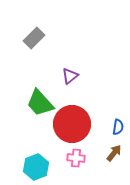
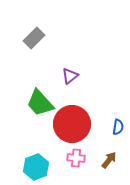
brown arrow: moved 5 px left, 7 px down
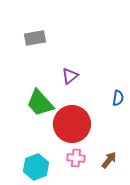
gray rectangle: moved 1 px right; rotated 35 degrees clockwise
blue semicircle: moved 29 px up
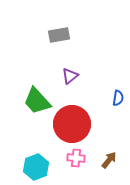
gray rectangle: moved 24 px right, 3 px up
green trapezoid: moved 3 px left, 2 px up
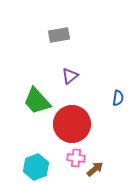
brown arrow: moved 14 px left, 9 px down; rotated 12 degrees clockwise
